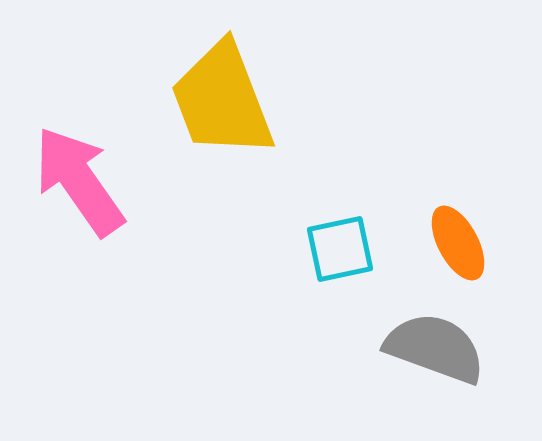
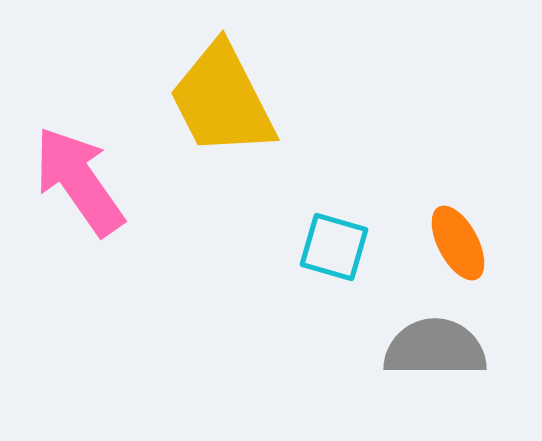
yellow trapezoid: rotated 6 degrees counterclockwise
cyan square: moved 6 px left, 2 px up; rotated 28 degrees clockwise
gray semicircle: rotated 20 degrees counterclockwise
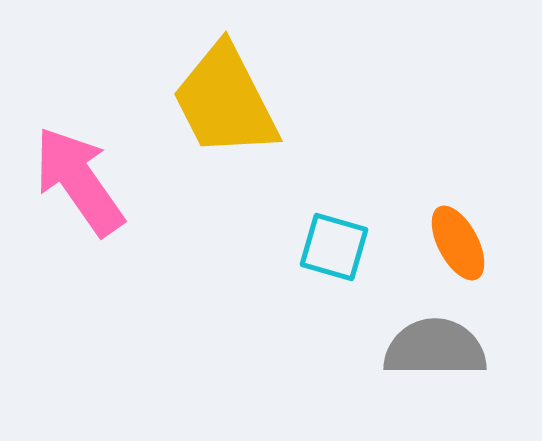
yellow trapezoid: moved 3 px right, 1 px down
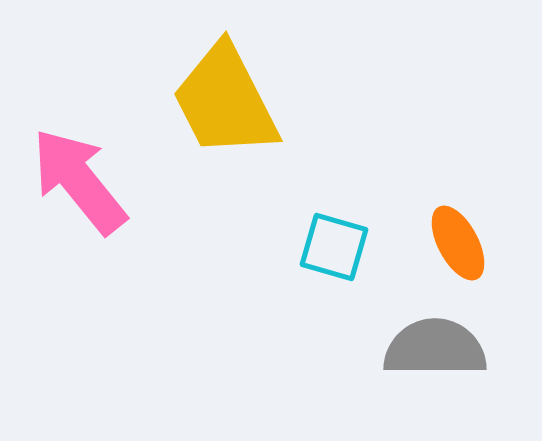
pink arrow: rotated 4 degrees counterclockwise
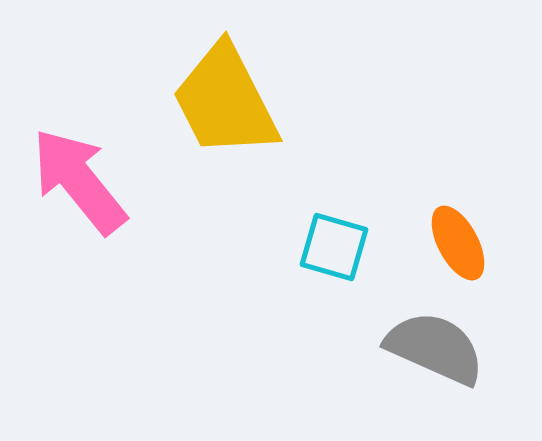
gray semicircle: rotated 24 degrees clockwise
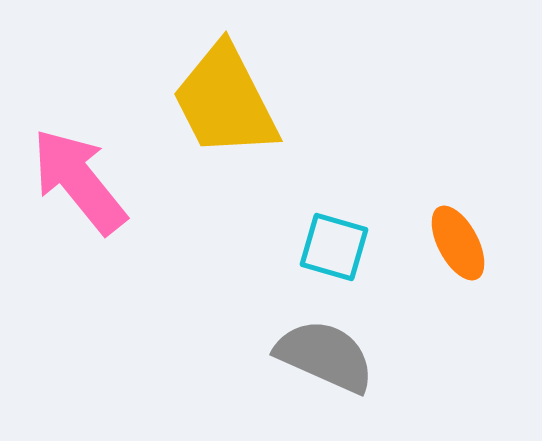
gray semicircle: moved 110 px left, 8 px down
